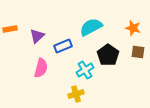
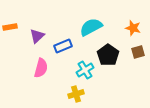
orange rectangle: moved 2 px up
brown square: rotated 24 degrees counterclockwise
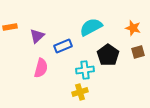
cyan cross: rotated 24 degrees clockwise
yellow cross: moved 4 px right, 2 px up
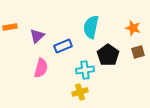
cyan semicircle: rotated 50 degrees counterclockwise
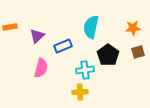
orange star: rotated 21 degrees counterclockwise
yellow cross: rotated 14 degrees clockwise
